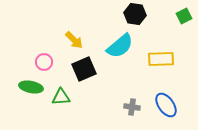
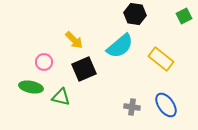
yellow rectangle: rotated 40 degrees clockwise
green triangle: rotated 18 degrees clockwise
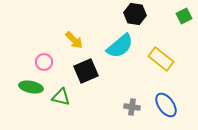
black square: moved 2 px right, 2 px down
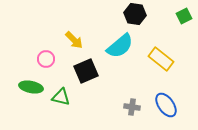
pink circle: moved 2 px right, 3 px up
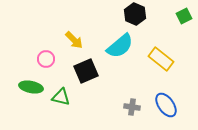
black hexagon: rotated 15 degrees clockwise
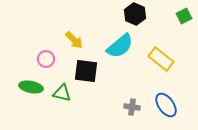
black square: rotated 30 degrees clockwise
green triangle: moved 1 px right, 4 px up
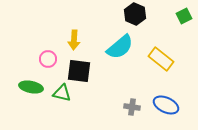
yellow arrow: rotated 48 degrees clockwise
cyan semicircle: moved 1 px down
pink circle: moved 2 px right
black square: moved 7 px left
blue ellipse: rotated 30 degrees counterclockwise
